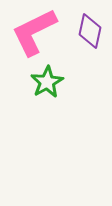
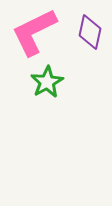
purple diamond: moved 1 px down
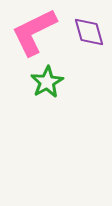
purple diamond: moved 1 px left; rotated 28 degrees counterclockwise
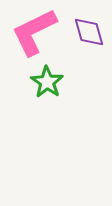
green star: rotated 8 degrees counterclockwise
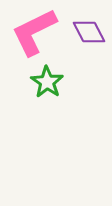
purple diamond: rotated 12 degrees counterclockwise
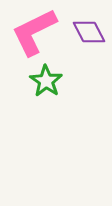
green star: moved 1 px left, 1 px up
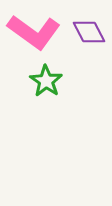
pink L-shape: rotated 118 degrees counterclockwise
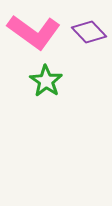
purple diamond: rotated 16 degrees counterclockwise
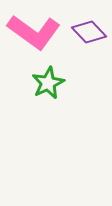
green star: moved 2 px right, 2 px down; rotated 12 degrees clockwise
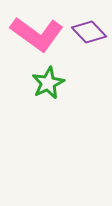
pink L-shape: moved 3 px right, 2 px down
